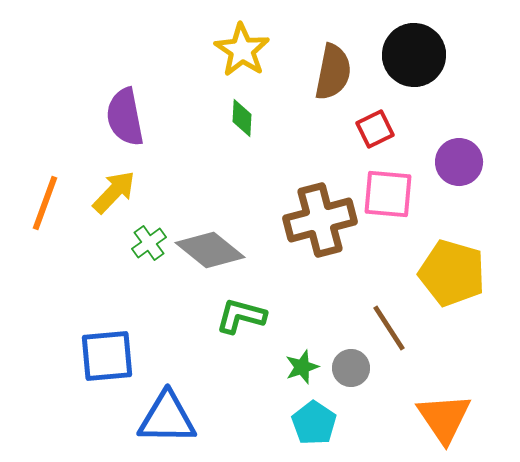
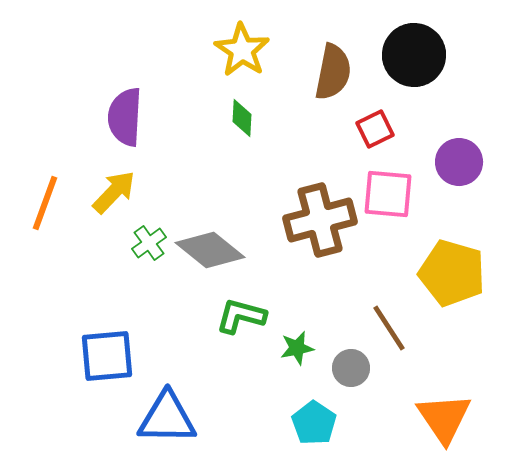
purple semicircle: rotated 14 degrees clockwise
green star: moved 5 px left, 19 px up; rotated 8 degrees clockwise
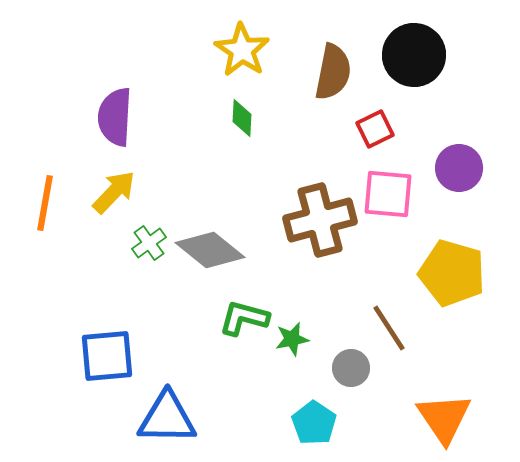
purple semicircle: moved 10 px left
purple circle: moved 6 px down
orange line: rotated 10 degrees counterclockwise
green L-shape: moved 3 px right, 2 px down
green star: moved 5 px left, 9 px up
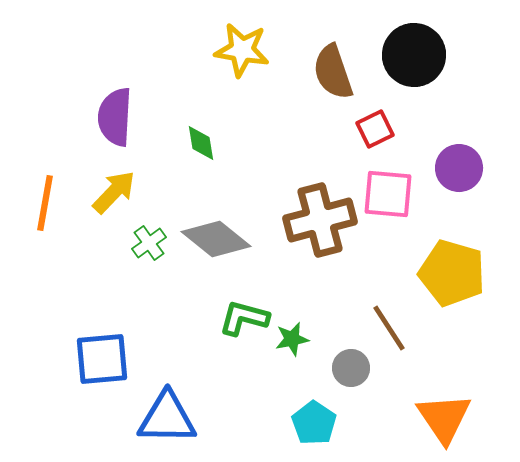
yellow star: rotated 24 degrees counterclockwise
brown semicircle: rotated 150 degrees clockwise
green diamond: moved 41 px left, 25 px down; rotated 12 degrees counterclockwise
gray diamond: moved 6 px right, 11 px up
blue square: moved 5 px left, 3 px down
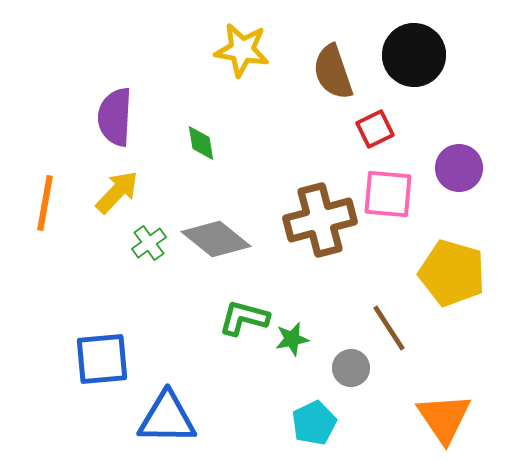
yellow arrow: moved 3 px right
cyan pentagon: rotated 12 degrees clockwise
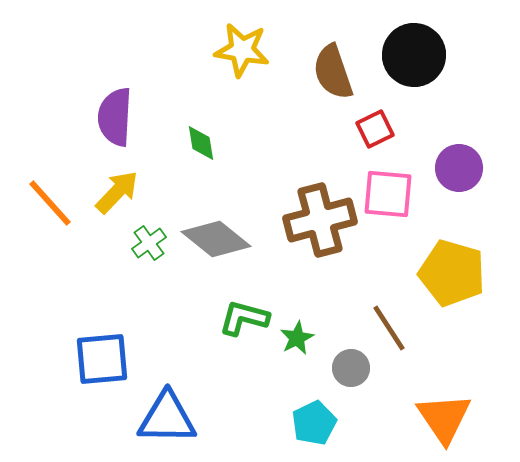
orange line: moved 5 px right; rotated 52 degrees counterclockwise
green star: moved 5 px right, 1 px up; rotated 16 degrees counterclockwise
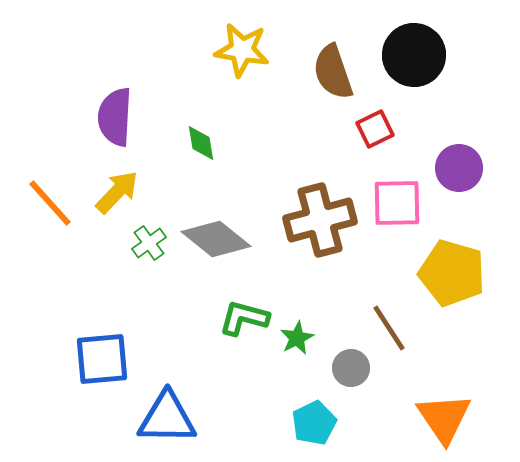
pink square: moved 9 px right, 9 px down; rotated 6 degrees counterclockwise
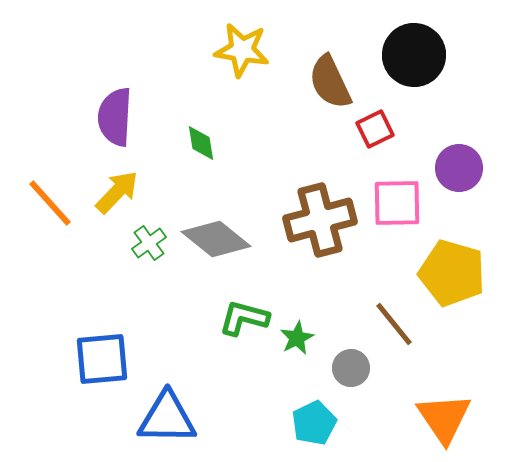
brown semicircle: moved 3 px left, 10 px down; rotated 6 degrees counterclockwise
brown line: moved 5 px right, 4 px up; rotated 6 degrees counterclockwise
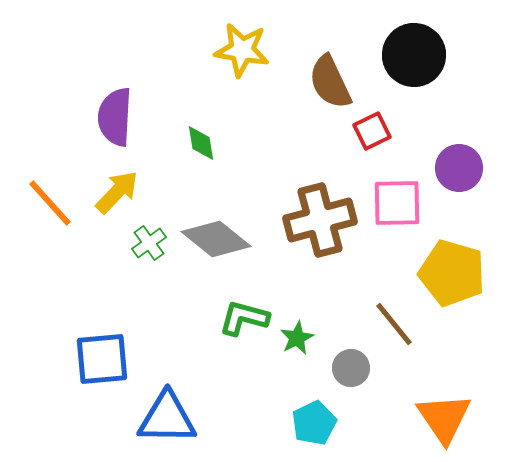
red square: moved 3 px left, 2 px down
